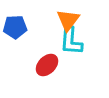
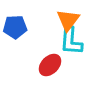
red ellipse: moved 3 px right
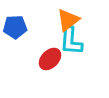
orange triangle: rotated 15 degrees clockwise
red ellipse: moved 6 px up
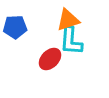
orange triangle: rotated 20 degrees clockwise
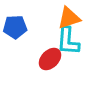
orange triangle: moved 1 px right, 2 px up
cyan L-shape: moved 3 px left
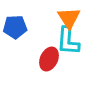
orange triangle: rotated 45 degrees counterclockwise
red ellipse: moved 1 px left; rotated 20 degrees counterclockwise
